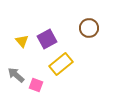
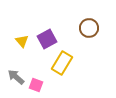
yellow rectangle: moved 1 px right, 1 px up; rotated 20 degrees counterclockwise
gray arrow: moved 2 px down
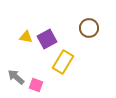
yellow triangle: moved 4 px right, 4 px up; rotated 40 degrees counterclockwise
yellow rectangle: moved 1 px right, 1 px up
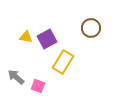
brown circle: moved 2 px right
pink square: moved 2 px right, 1 px down
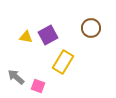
purple square: moved 1 px right, 4 px up
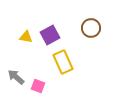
purple square: moved 2 px right
yellow rectangle: rotated 55 degrees counterclockwise
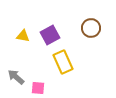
yellow triangle: moved 3 px left, 1 px up
pink square: moved 2 px down; rotated 16 degrees counterclockwise
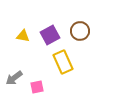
brown circle: moved 11 px left, 3 px down
gray arrow: moved 2 px left, 1 px down; rotated 78 degrees counterclockwise
pink square: moved 1 px left, 1 px up; rotated 16 degrees counterclockwise
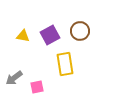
yellow rectangle: moved 2 px right, 2 px down; rotated 15 degrees clockwise
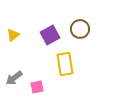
brown circle: moved 2 px up
yellow triangle: moved 10 px left, 1 px up; rotated 48 degrees counterclockwise
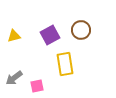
brown circle: moved 1 px right, 1 px down
yellow triangle: moved 1 px right, 1 px down; rotated 24 degrees clockwise
pink square: moved 1 px up
